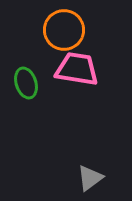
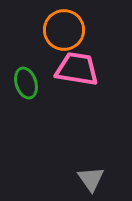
gray triangle: moved 1 px right, 1 px down; rotated 28 degrees counterclockwise
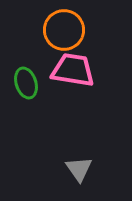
pink trapezoid: moved 4 px left, 1 px down
gray triangle: moved 12 px left, 10 px up
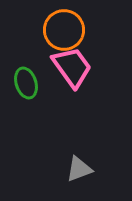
pink trapezoid: moved 1 px left, 3 px up; rotated 45 degrees clockwise
gray triangle: rotated 44 degrees clockwise
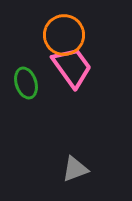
orange circle: moved 5 px down
gray triangle: moved 4 px left
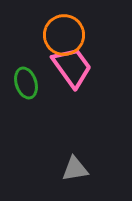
gray triangle: rotated 12 degrees clockwise
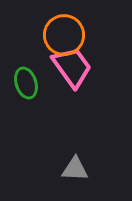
gray triangle: rotated 12 degrees clockwise
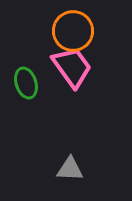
orange circle: moved 9 px right, 4 px up
gray triangle: moved 5 px left
